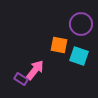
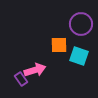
orange square: rotated 12 degrees counterclockwise
pink arrow: rotated 35 degrees clockwise
purple rectangle: rotated 24 degrees clockwise
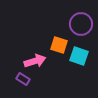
orange square: rotated 18 degrees clockwise
pink arrow: moved 9 px up
purple rectangle: moved 2 px right; rotated 24 degrees counterclockwise
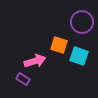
purple circle: moved 1 px right, 2 px up
